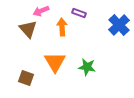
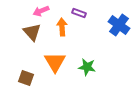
blue cross: rotated 10 degrees counterclockwise
brown triangle: moved 4 px right, 3 px down
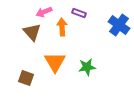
pink arrow: moved 3 px right, 1 px down
green star: rotated 18 degrees counterclockwise
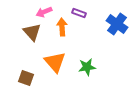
blue cross: moved 2 px left, 1 px up
orange triangle: rotated 10 degrees counterclockwise
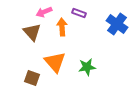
brown square: moved 6 px right
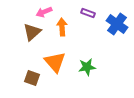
purple rectangle: moved 9 px right
brown triangle: rotated 30 degrees clockwise
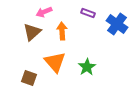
orange arrow: moved 4 px down
green star: rotated 24 degrees counterclockwise
brown square: moved 3 px left
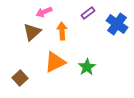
purple rectangle: rotated 56 degrees counterclockwise
orange triangle: rotated 45 degrees clockwise
brown square: moved 9 px left; rotated 28 degrees clockwise
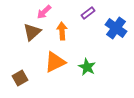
pink arrow: rotated 21 degrees counterclockwise
blue cross: moved 1 px left, 4 px down
green star: rotated 12 degrees counterclockwise
brown square: rotated 14 degrees clockwise
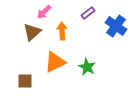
blue cross: moved 2 px up
brown square: moved 5 px right, 3 px down; rotated 28 degrees clockwise
